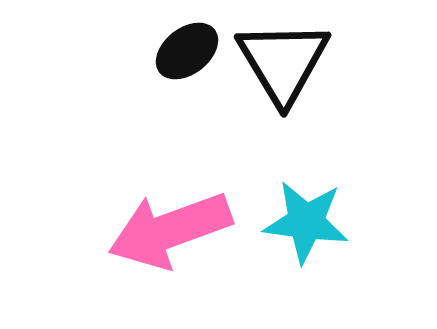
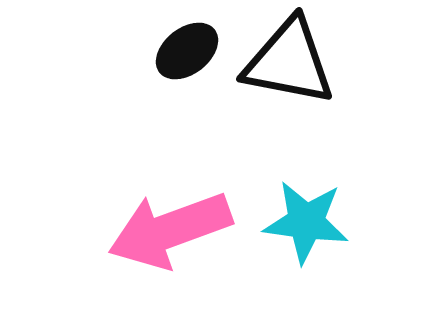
black triangle: moved 6 px right; rotated 48 degrees counterclockwise
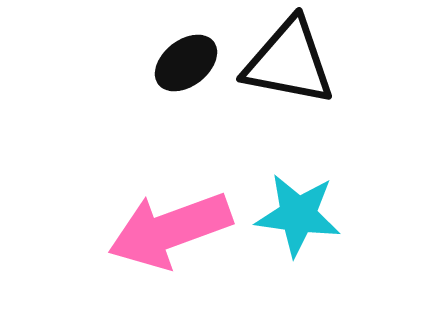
black ellipse: moved 1 px left, 12 px down
cyan star: moved 8 px left, 7 px up
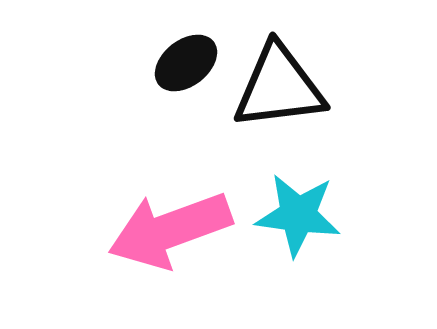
black triangle: moved 10 px left, 25 px down; rotated 18 degrees counterclockwise
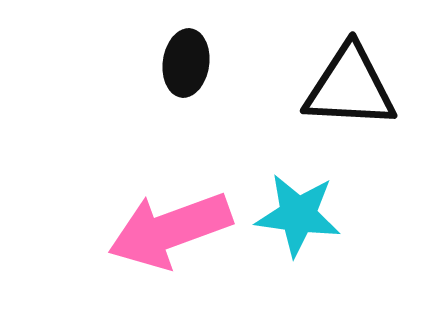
black ellipse: rotated 44 degrees counterclockwise
black triangle: moved 71 px right; rotated 10 degrees clockwise
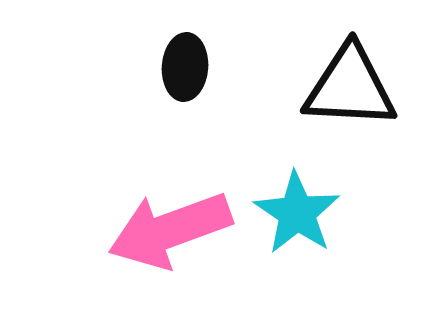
black ellipse: moved 1 px left, 4 px down; rotated 4 degrees counterclockwise
cyan star: moved 1 px left, 2 px up; rotated 26 degrees clockwise
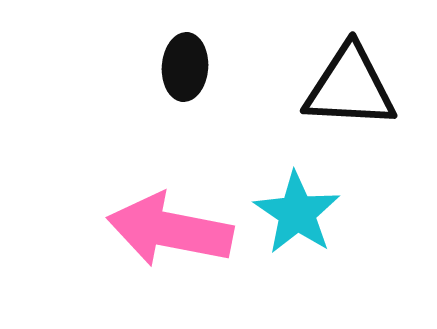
pink arrow: rotated 31 degrees clockwise
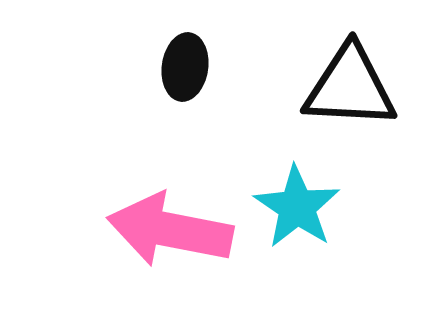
black ellipse: rotated 4 degrees clockwise
cyan star: moved 6 px up
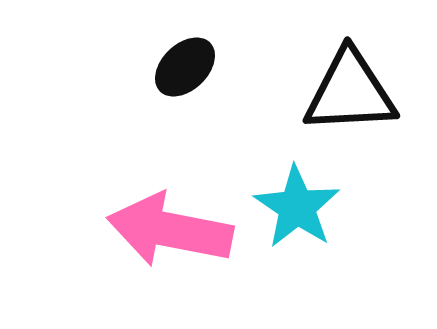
black ellipse: rotated 38 degrees clockwise
black triangle: moved 5 px down; rotated 6 degrees counterclockwise
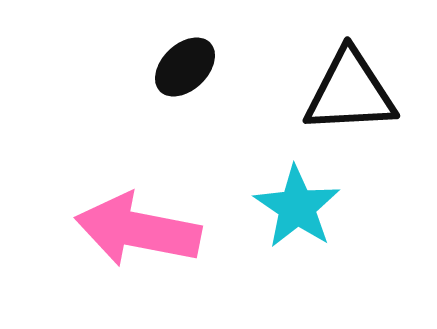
pink arrow: moved 32 px left
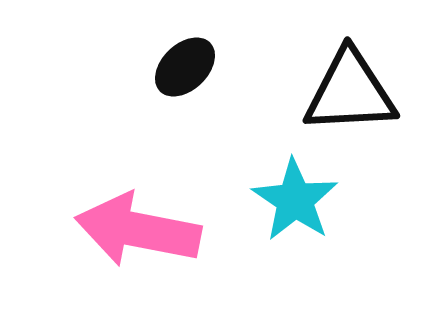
cyan star: moved 2 px left, 7 px up
